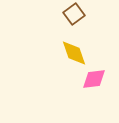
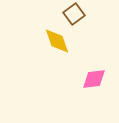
yellow diamond: moved 17 px left, 12 px up
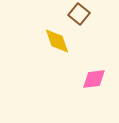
brown square: moved 5 px right; rotated 15 degrees counterclockwise
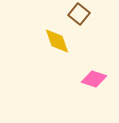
pink diamond: rotated 25 degrees clockwise
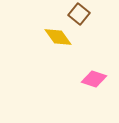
yellow diamond: moved 1 px right, 4 px up; rotated 16 degrees counterclockwise
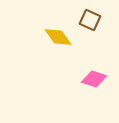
brown square: moved 11 px right, 6 px down; rotated 15 degrees counterclockwise
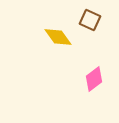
pink diamond: rotated 55 degrees counterclockwise
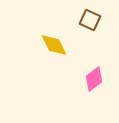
yellow diamond: moved 4 px left, 8 px down; rotated 8 degrees clockwise
